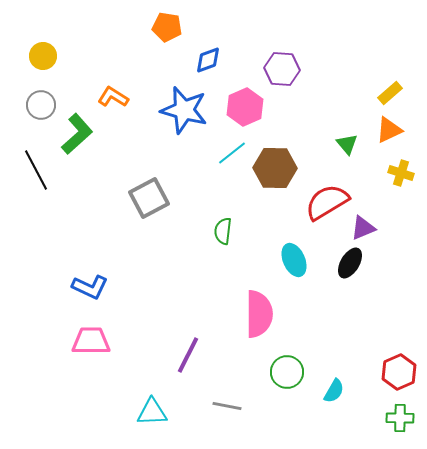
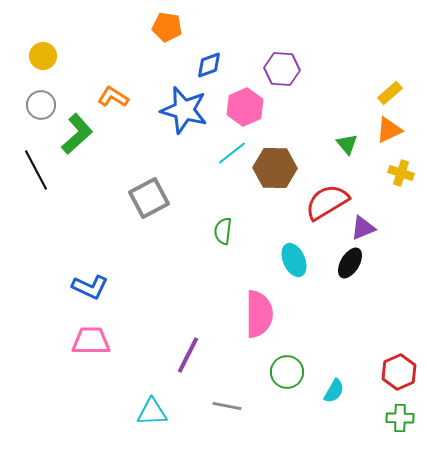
blue diamond: moved 1 px right, 5 px down
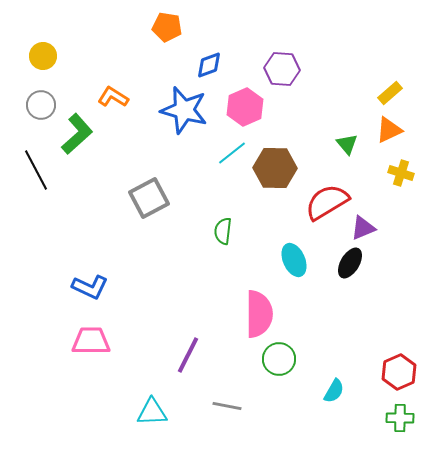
green circle: moved 8 px left, 13 px up
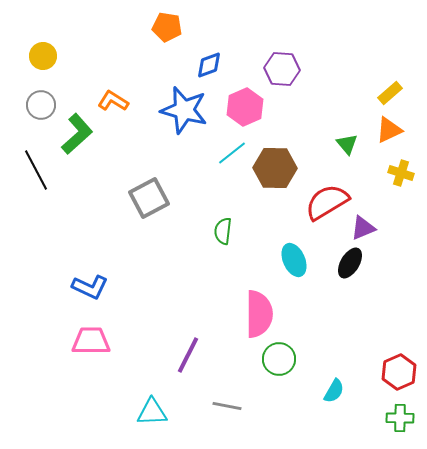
orange L-shape: moved 4 px down
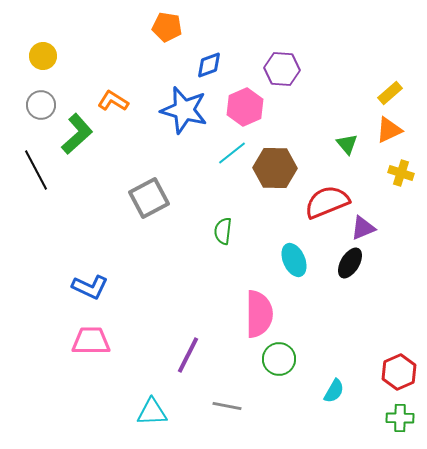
red semicircle: rotated 9 degrees clockwise
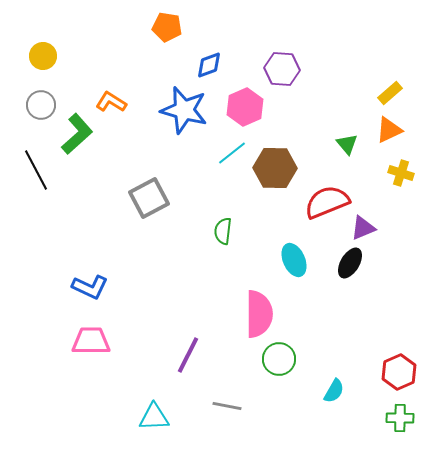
orange L-shape: moved 2 px left, 1 px down
cyan triangle: moved 2 px right, 5 px down
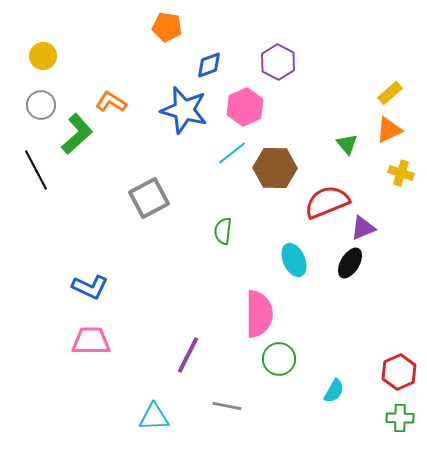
purple hexagon: moved 4 px left, 7 px up; rotated 24 degrees clockwise
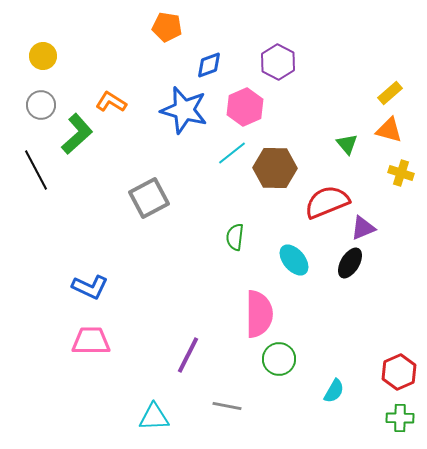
orange triangle: rotated 40 degrees clockwise
green semicircle: moved 12 px right, 6 px down
cyan ellipse: rotated 16 degrees counterclockwise
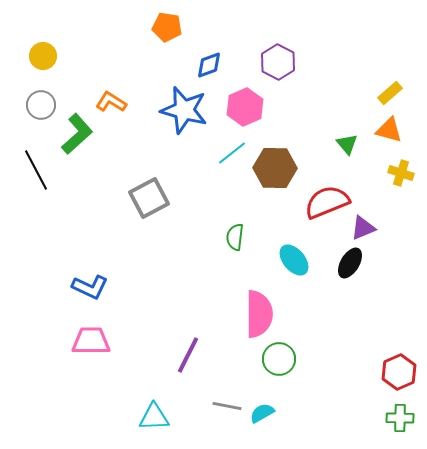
cyan semicircle: moved 72 px left, 22 px down; rotated 150 degrees counterclockwise
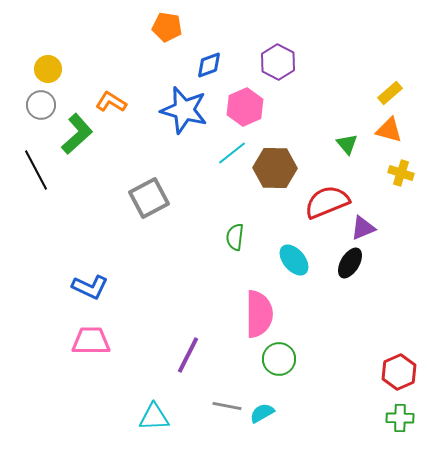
yellow circle: moved 5 px right, 13 px down
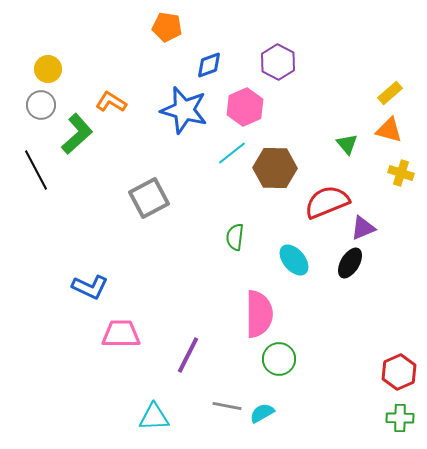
pink trapezoid: moved 30 px right, 7 px up
